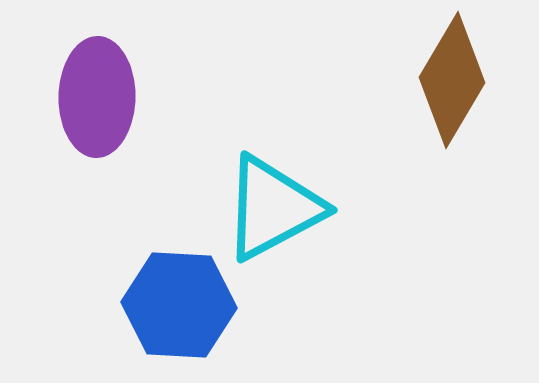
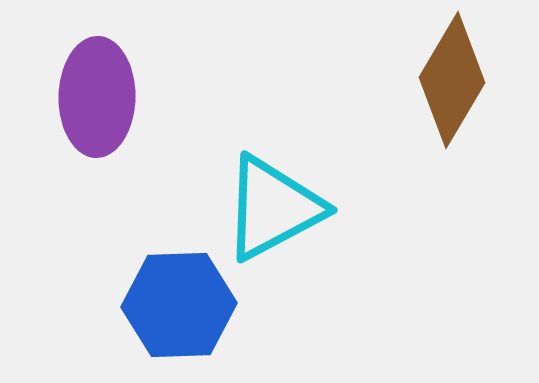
blue hexagon: rotated 5 degrees counterclockwise
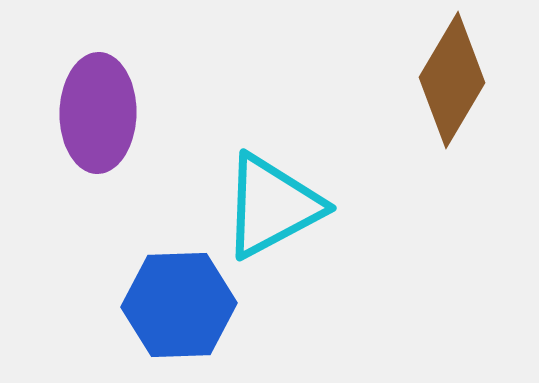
purple ellipse: moved 1 px right, 16 px down
cyan triangle: moved 1 px left, 2 px up
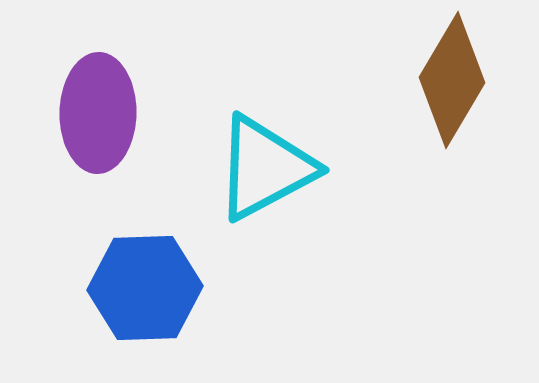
cyan triangle: moved 7 px left, 38 px up
blue hexagon: moved 34 px left, 17 px up
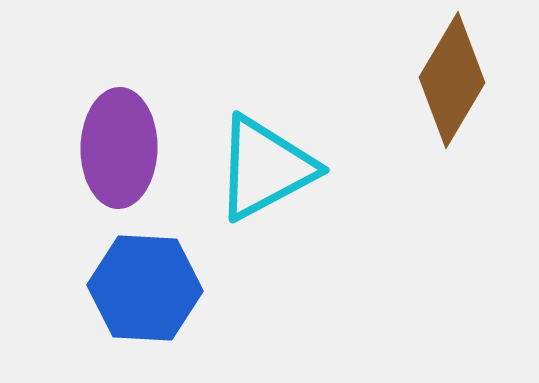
purple ellipse: moved 21 px right, 35 px down
blue hexagon: rotated 5 degrees clockwise
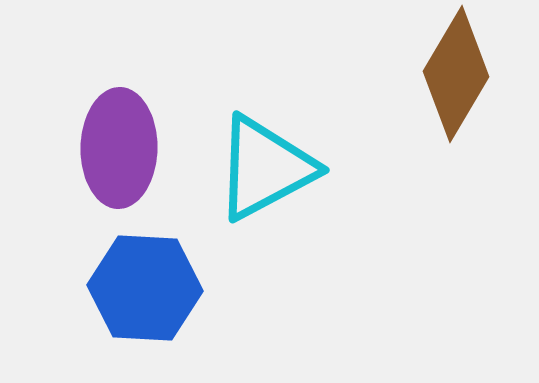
brown diamond: moved 4 px right, 6 px up
